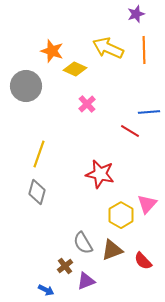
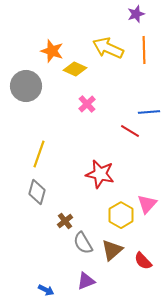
brown triangle: rotated 20 degrees counterclockwise
brown cross: moved 45 px up
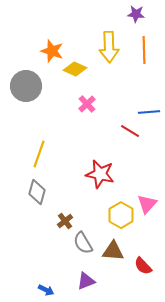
purple star: rotated 24 degrees clockwise
yellow arrow: moved 1 px right, 1 px up; rotated 116 degrees counterclockwise
brown triangle: moved 1 px right, 1 px down; rotated 45 degrees clockwise
red semicircle: moved 5 px down
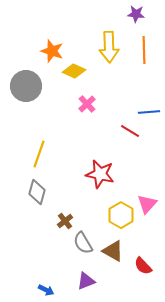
yellow diamond: moved 1 px left, 2 px down
brown triangle: rotated 25 degrees clockwise
